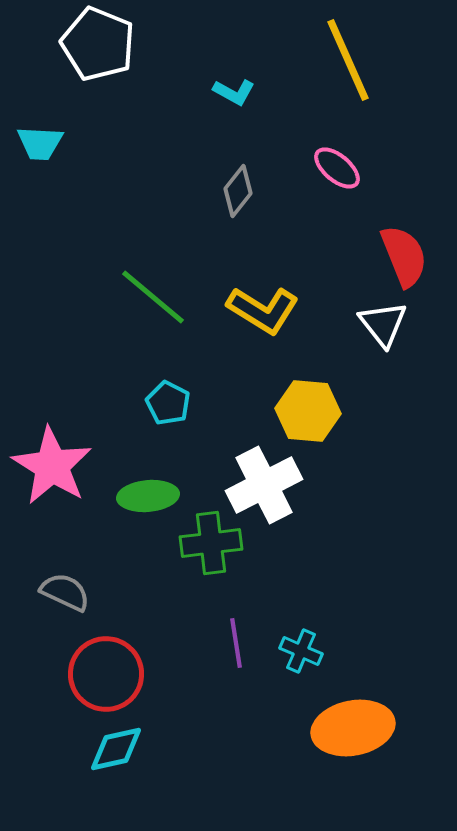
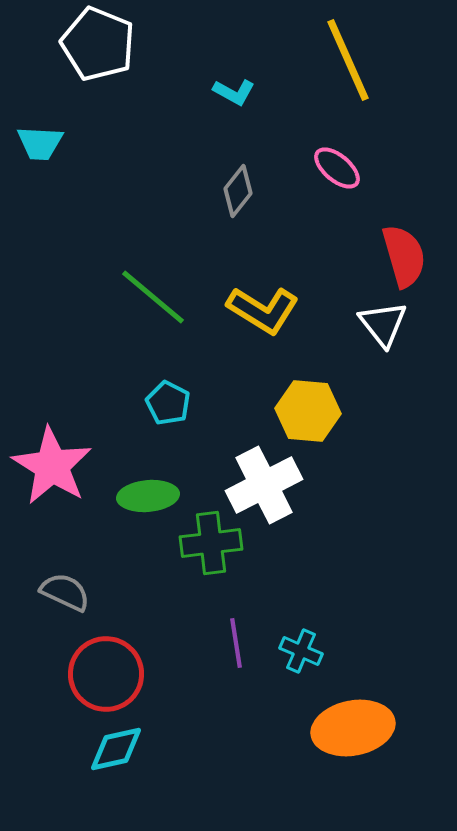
red semicircle: rotated 6 degrees clockwise
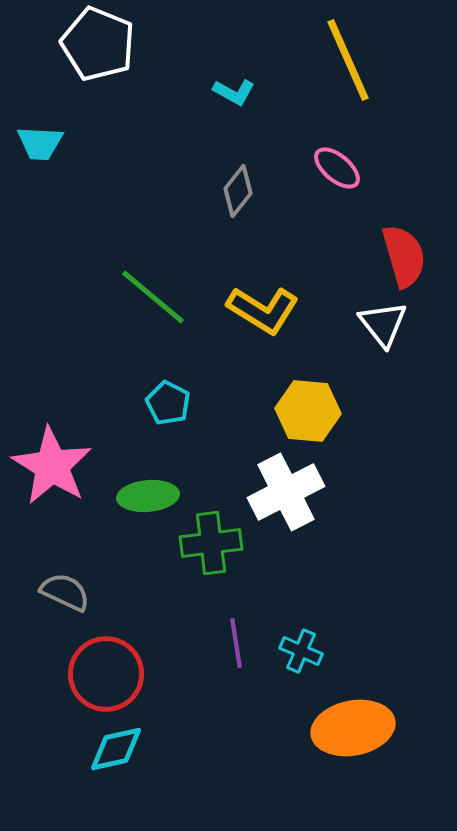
white cross: moved 22 px right, 7 px down
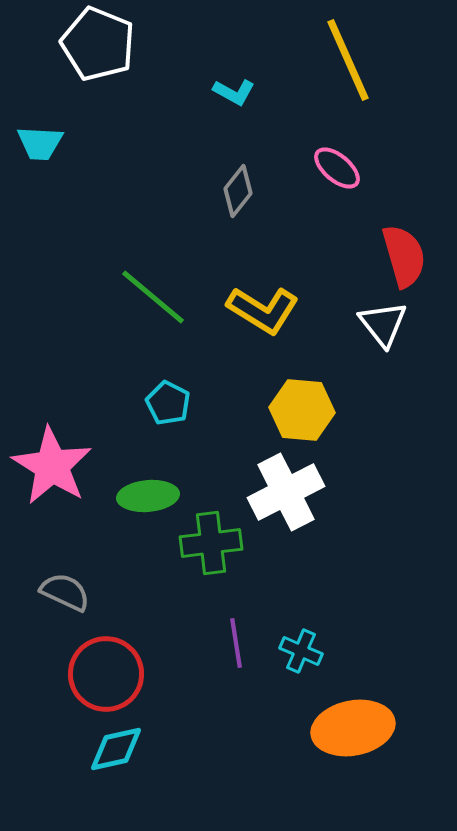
yellow hexagon: moved 6 px left, 1 px up
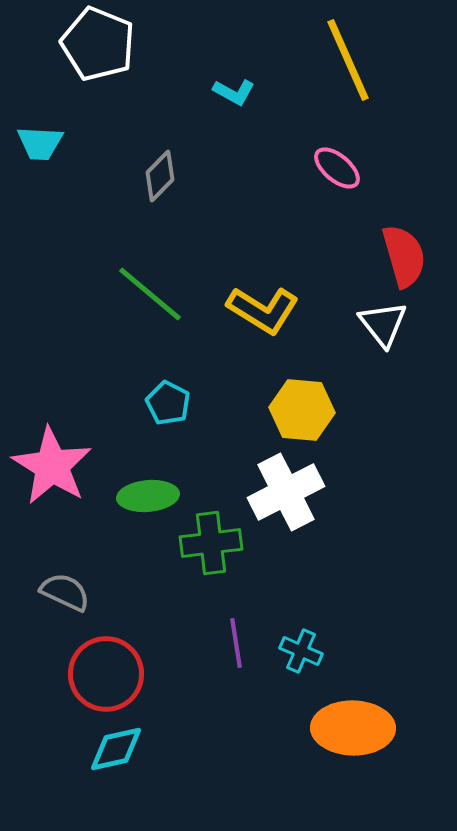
gray diamond: moved 78 px left, 15 px up; rotated 6 degrees clockwise
green line: moved 3 px left, 3 px up
orange ellipse: rotated 12 degrees clockwise
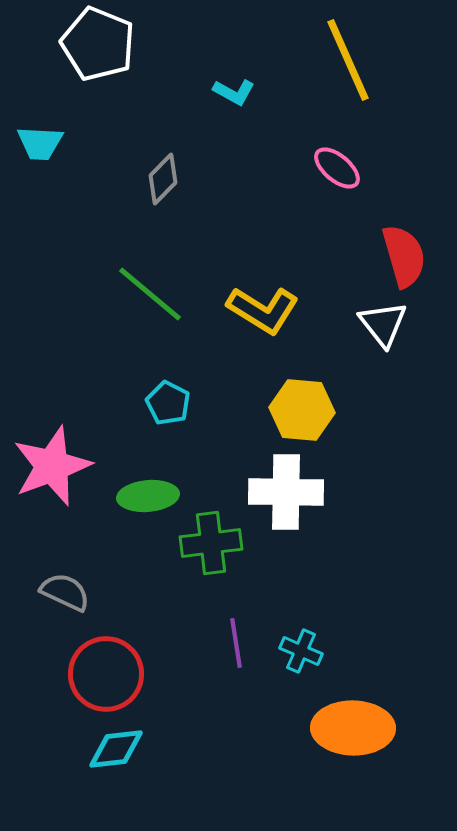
gray diamond: moved 3 px right, 3 px down
pink star: rotated 20 degrees clockwise
white cross: rotated 28 degrees clockwise
cyan diamond: rotated 6 degrees clockwise
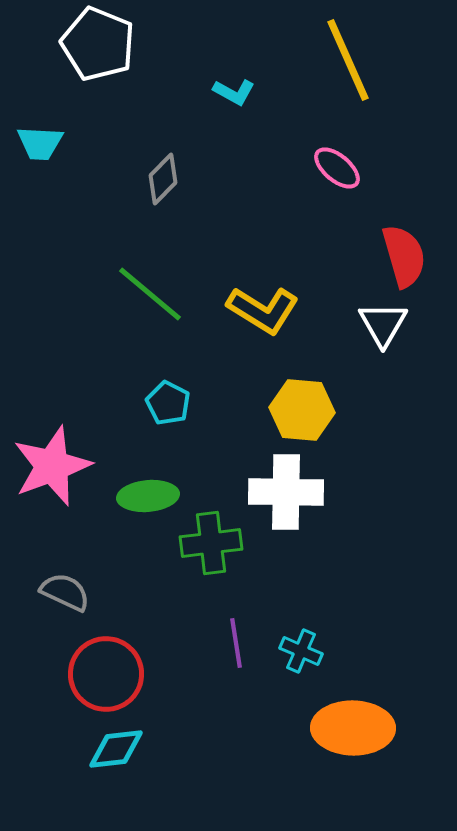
white triangle: rotated 8 degrees clockwise
